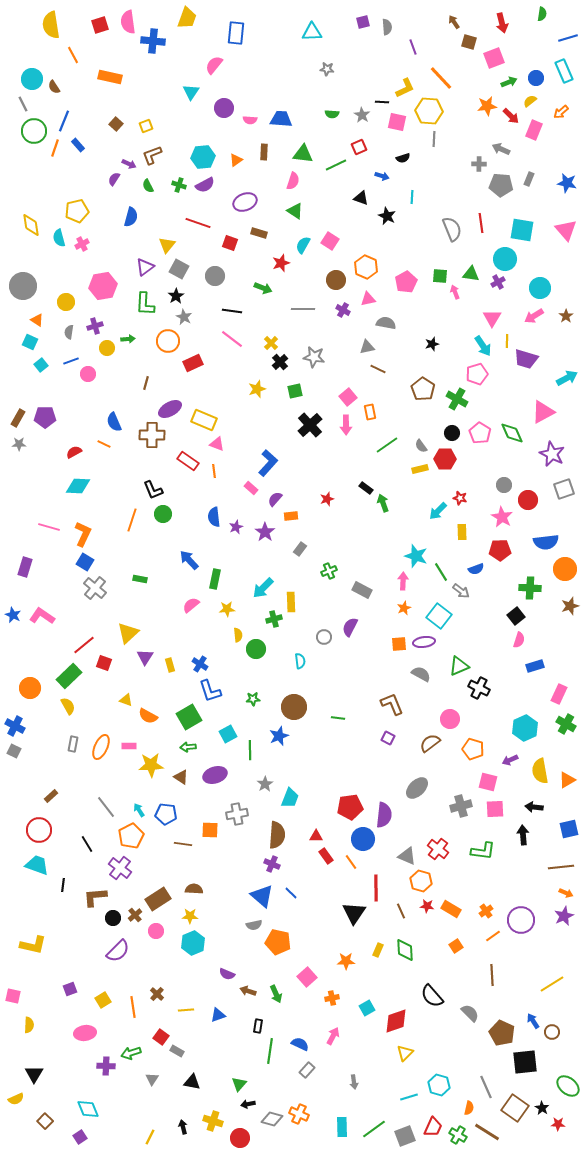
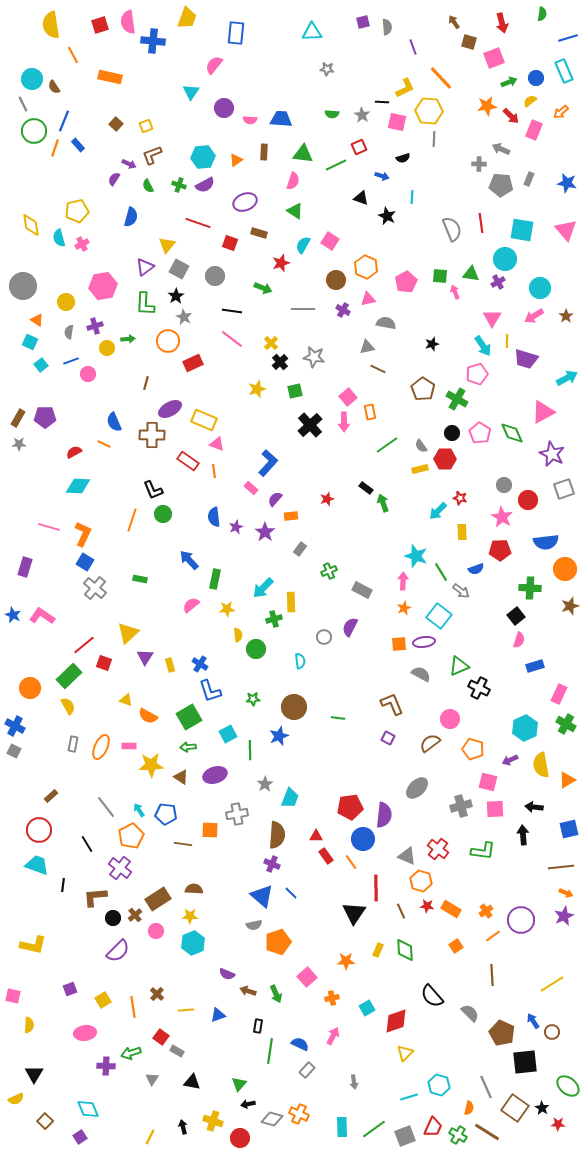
pink arrow at (346, 425): moved 2 px left, 3 px up
yellow semicircle at (540, 771): moved 1 px right, 6 px up
orange pentagon at (278, 942): rotated 30 degrees counterclockwise
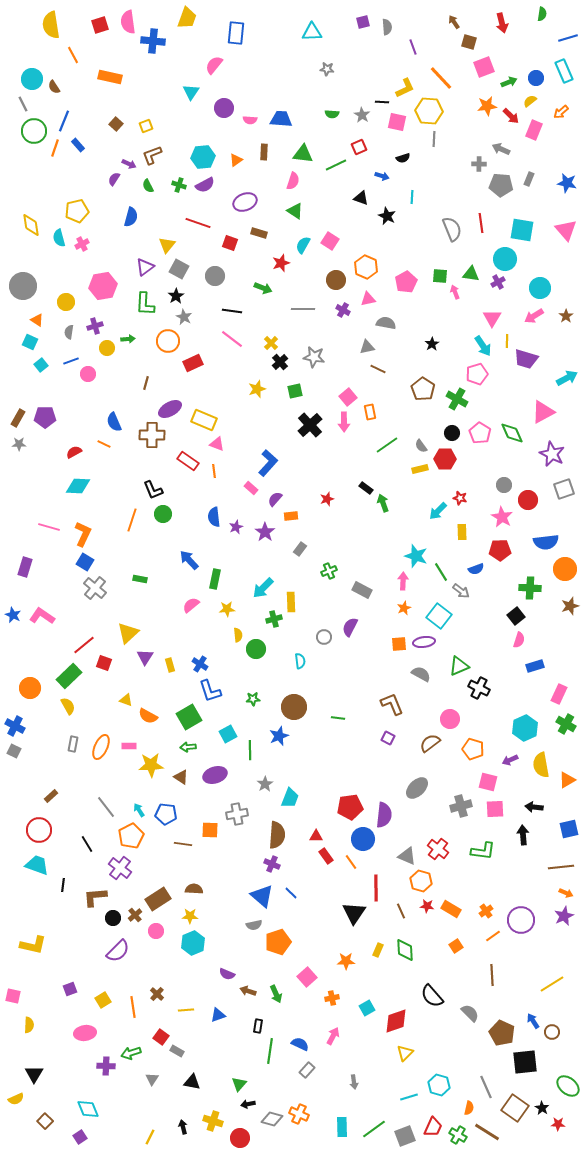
pink square at (494, 58): moved 10 px left, 9 px down
black star at (432, 344): rotated 16 degrees counterclockwise
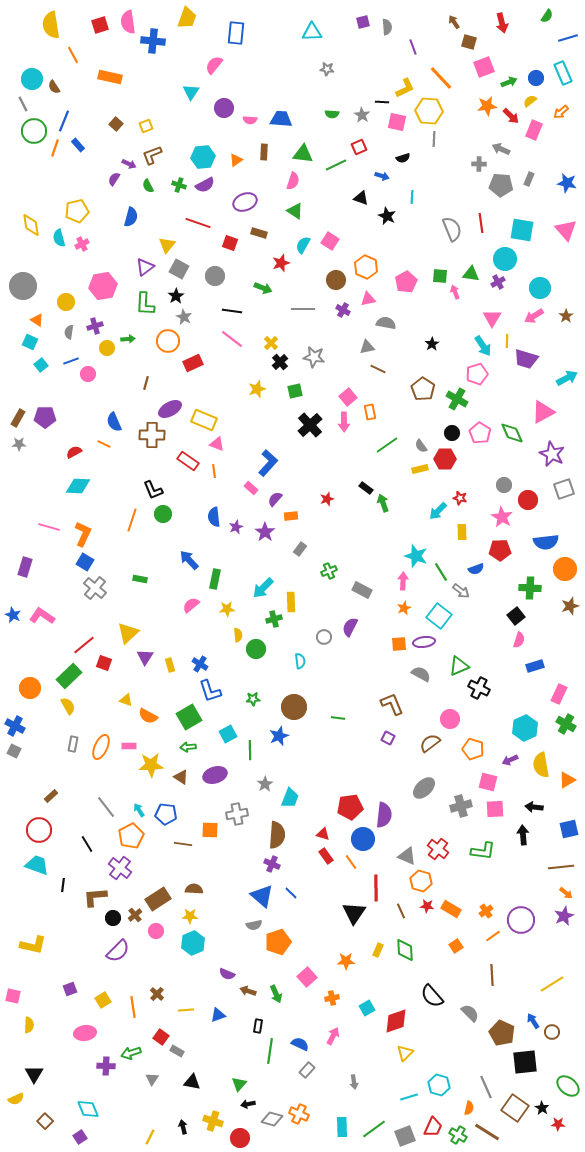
green semicircle at (542, 14): moved 5 px right, 2 px down; rotated 24 degrees clockwise
cyan rectangle at (564, 71): moved 1 px left, 2 px down
gray ellipse at (417, 788): moved 7 px right
red triangle at (316, 836): moved 7 px right, 2 px up; rotated 16 degrees clockwise
orange arrow at (566, 893): rotated 16 degrees clockwise
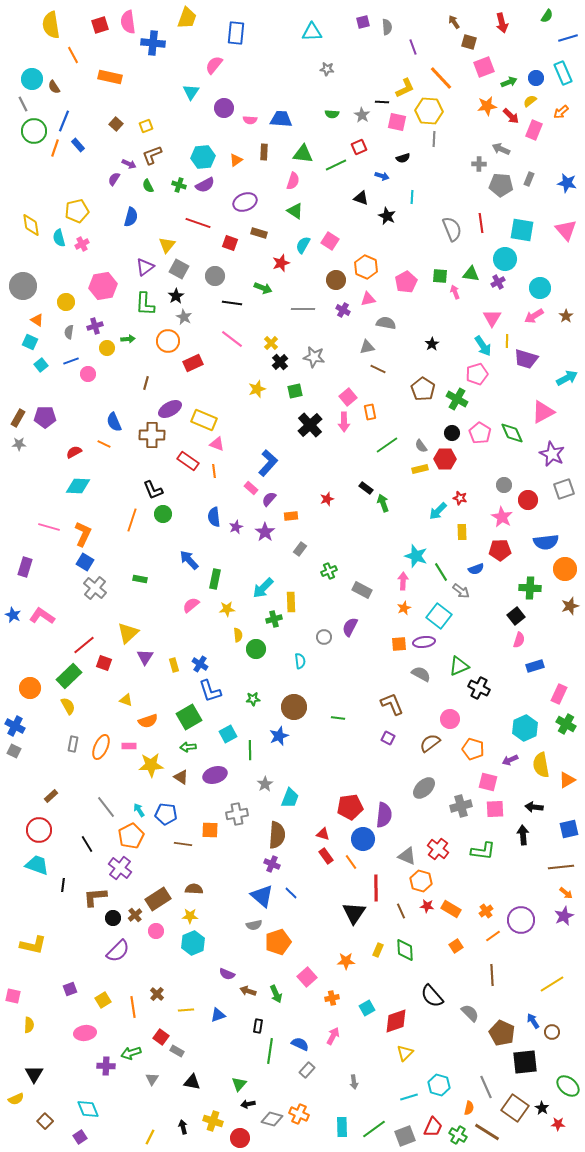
blue cross at (153, 41): moved 2 px down
black line at (232, 311): moved 8 px up
purple semicircle at (275, 499): moved 6 px left
yellow rectangle at (170, 665): moved 4 px right
orange semicircle at (148, 716): moved 5 px down; rotated 48 degrees counterclockwise
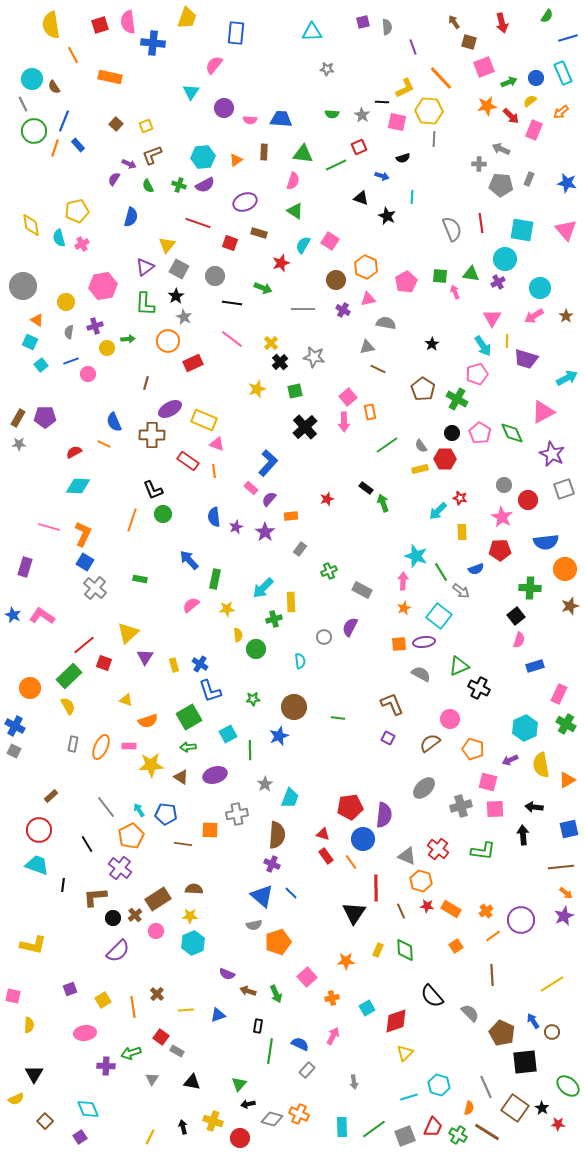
black cross at (310, 425): moved 5 px left, 2 px down
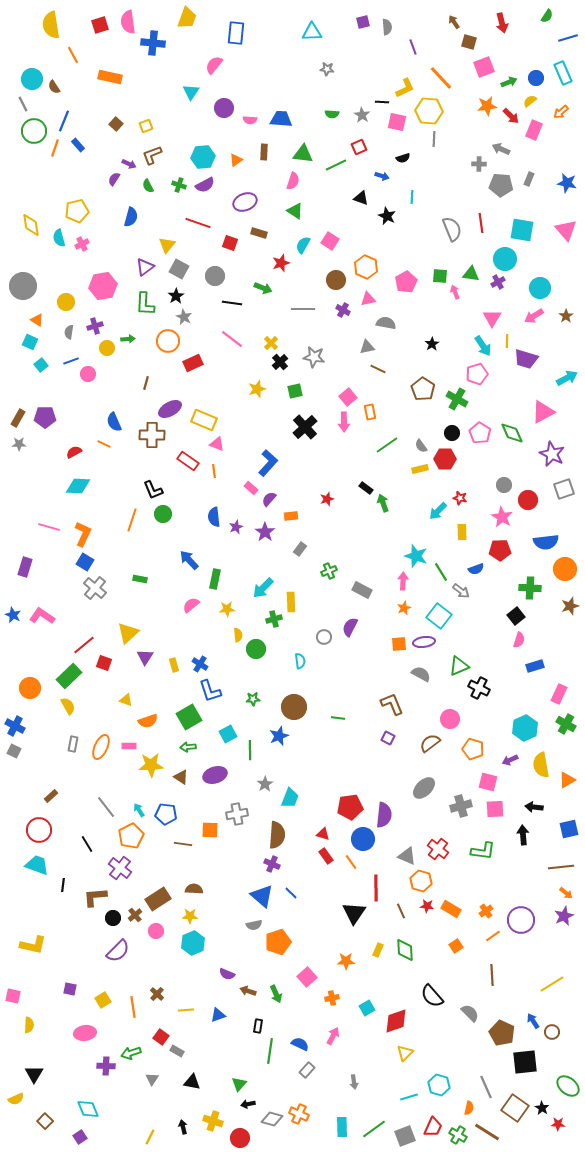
purple square at (70, 989): rotated 32 degrees clockwise
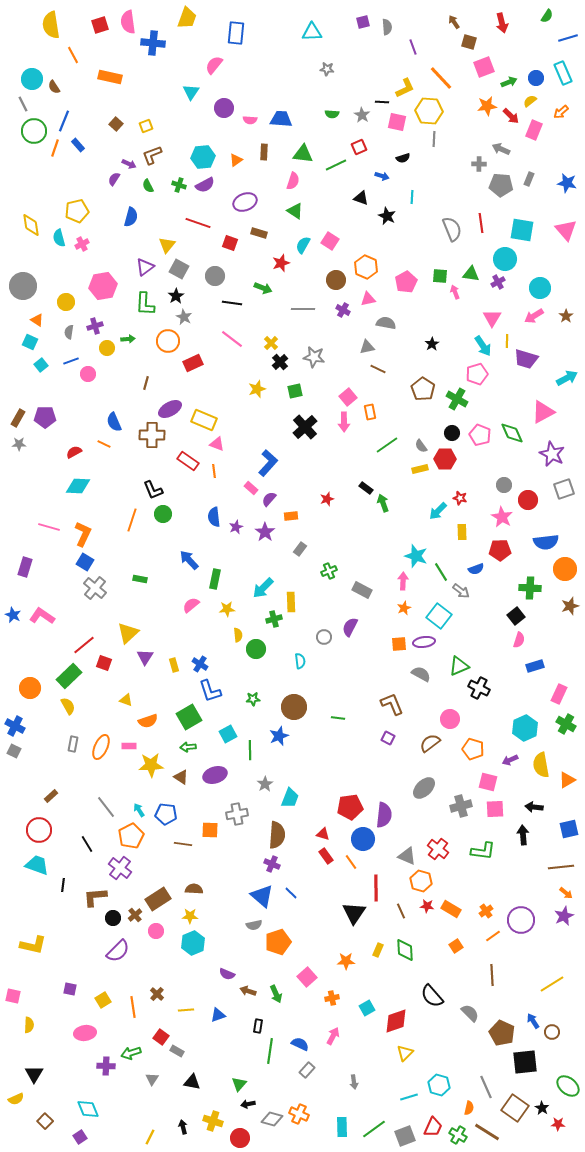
pink pentagon at (480, 433): moved 2 px down; rotated 10 degrees counterclockwise
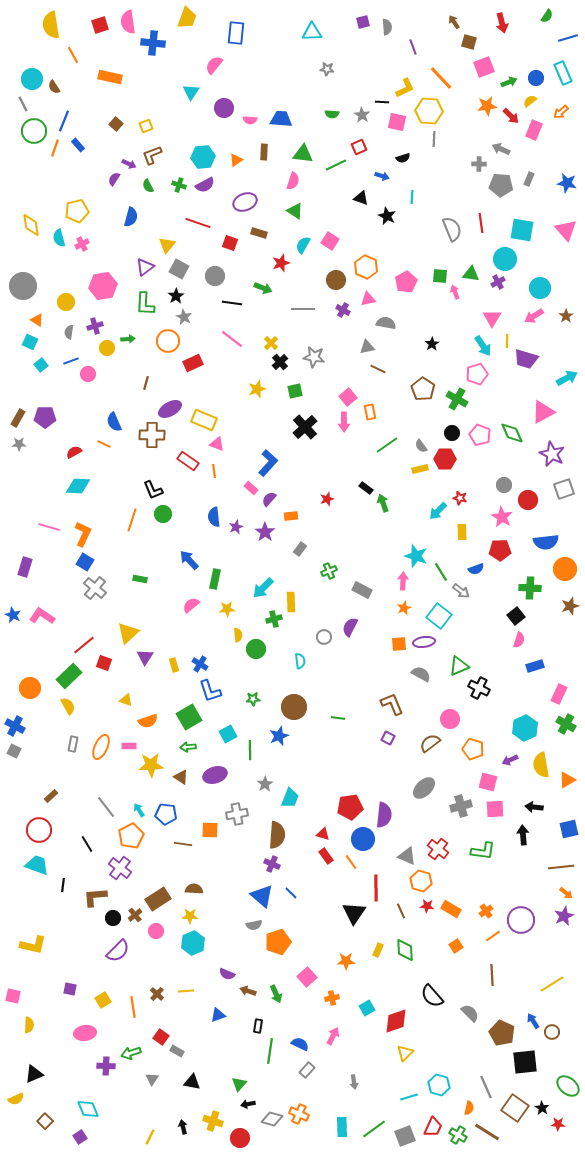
yellow line at (186, 1010): moved 19 px up
black triangle at (34, 1074): rotated 36 degrees clockwise
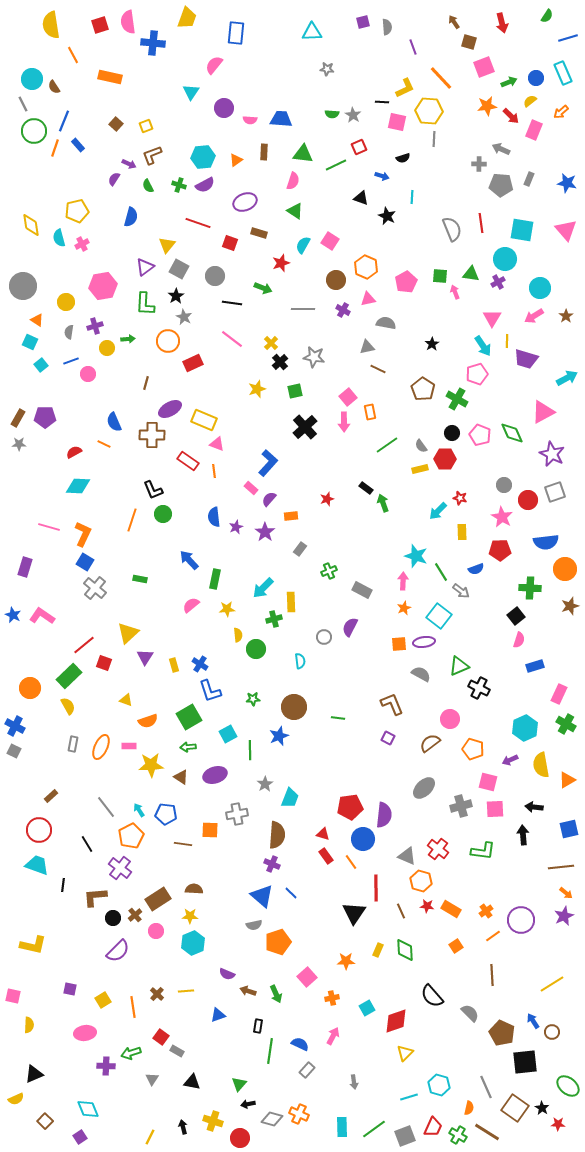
gray star at (362, 115): moved 9 px left
gray square at (564, 489): moved 9 px left, 3 px down
